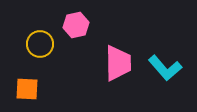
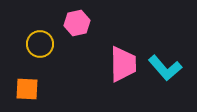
pink hexagon: moved 1 px right, 2 px up
pink trapezoid: moved 5 px right, 1 px down
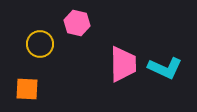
pink hexagon: rotated 25 degrees clockwise
cyan L-shape: rotated 24 degrees counterclockwise
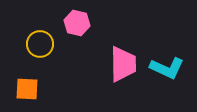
cyan L-shape: moved 2 px right
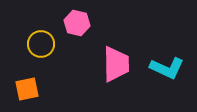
yellow circle: moved 1 px right
pink trapezoid: moved 7 px left
orange square: rotated 15 degrees counterclockwise
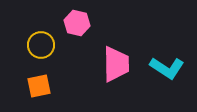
yellow circle: moved 1 px down
cyan L-shape: rotated 8 degrees clockwise
orange square: moved 12 px right, 3 px up
